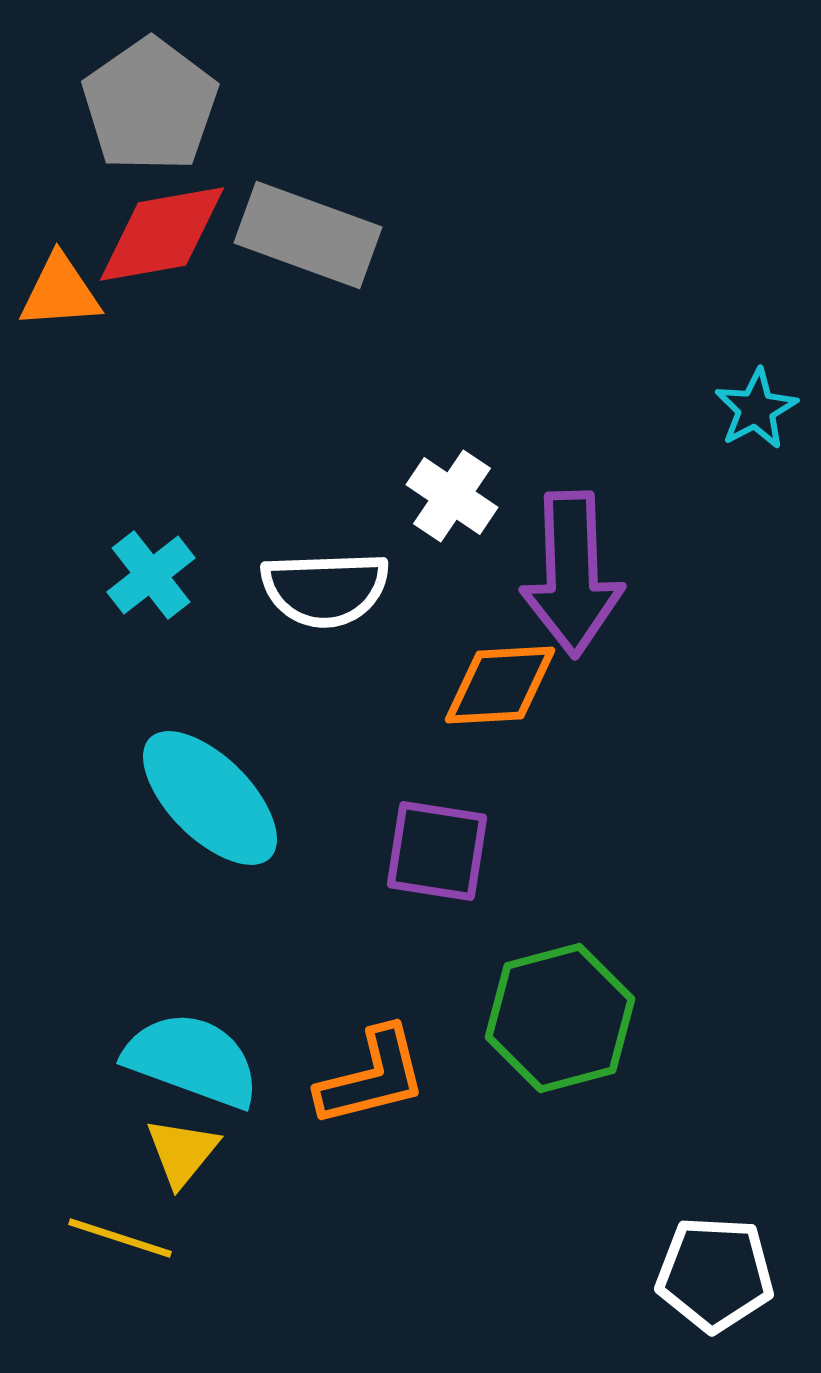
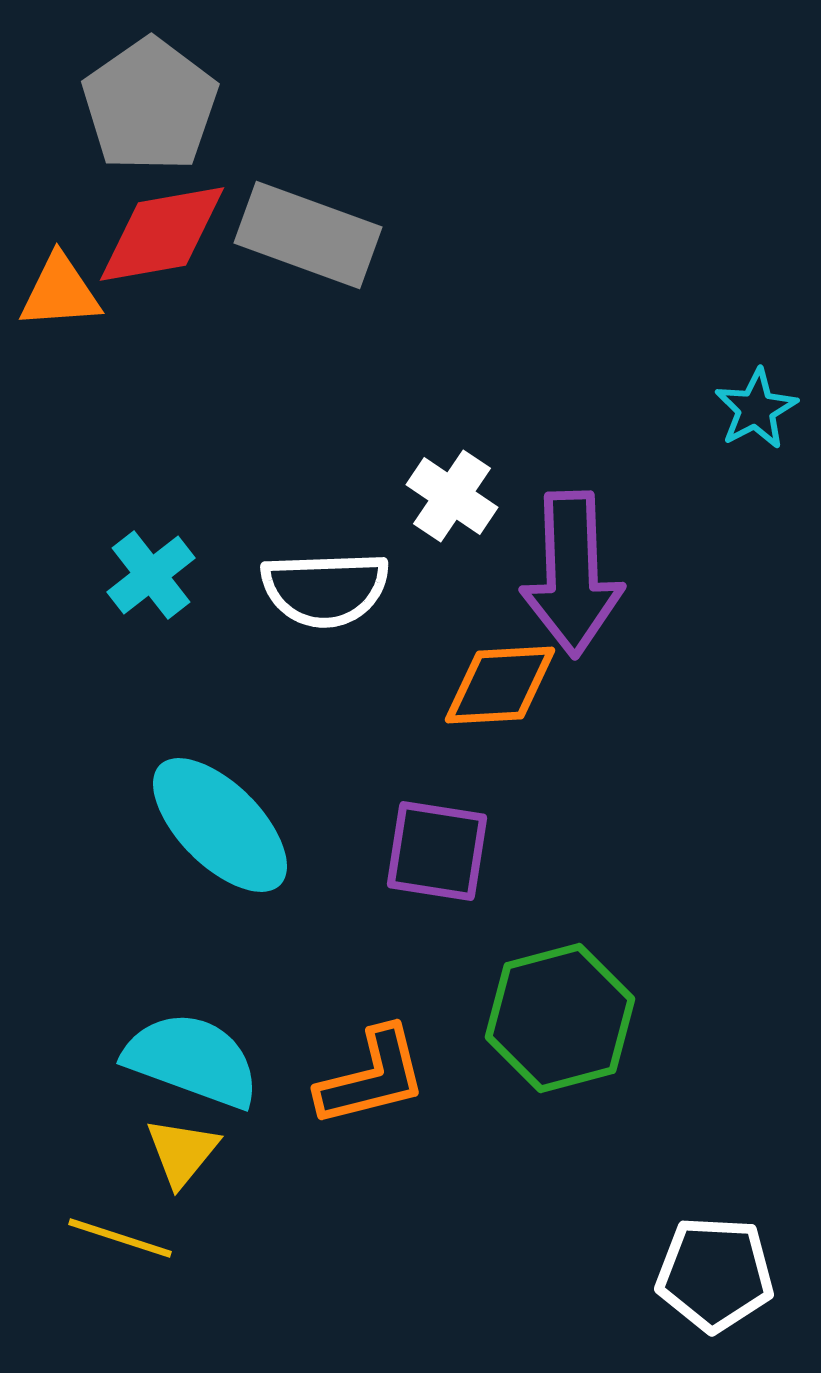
cyan ellipse: moved 10 px right, 27 px down
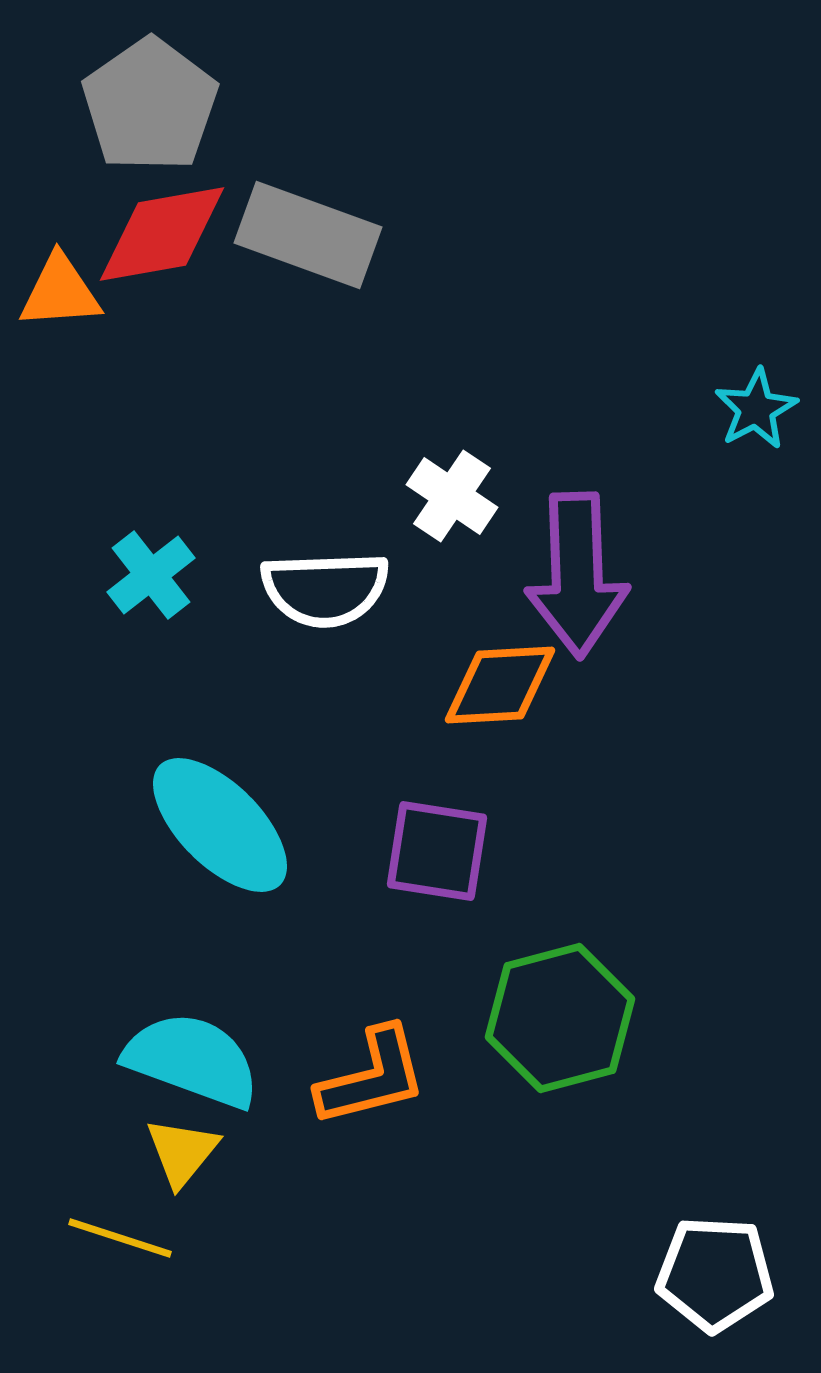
purple arrow: moved 5 px right, 1 px down
